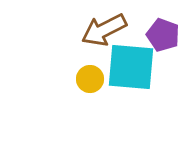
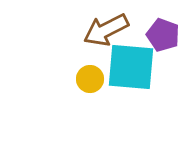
brown arrow: moved 2 px right
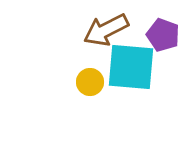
yellow circle: moved 3 px down
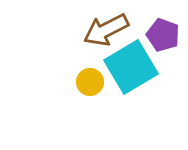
cyan square: rotated 36 degrees counterclockwise
